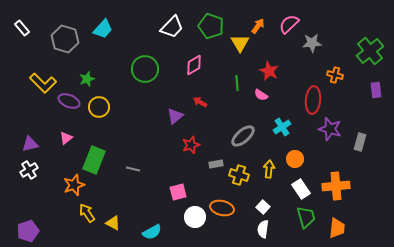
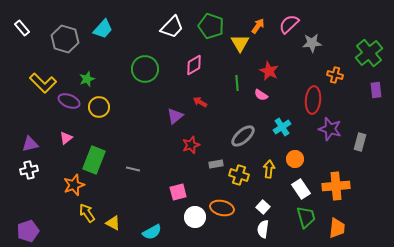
green cross at (370, 51): moved 1 px left, 2 px down
white cross at (29, 170): rotated 18 degrees clockwise
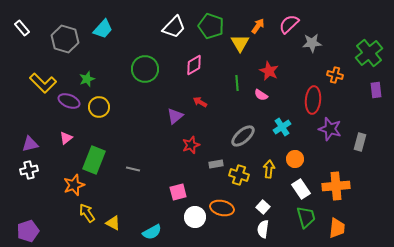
white trapezoid at (172, 27): moved 2 px right
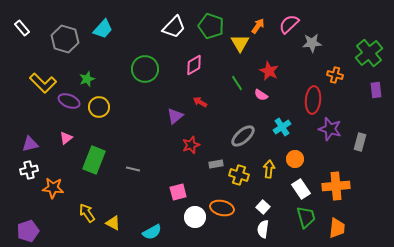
green line at (237, 83): rotated 28 degrees counterclockwise
orange star at (74, 185): moved 21 px left, 3 px down; rotated 25 degrees clockwise
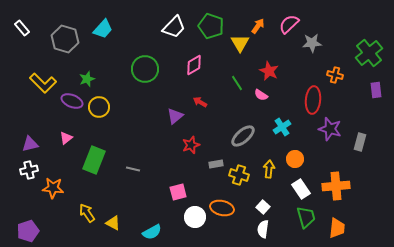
purple ellipse at (69, 101): moved 3 px right
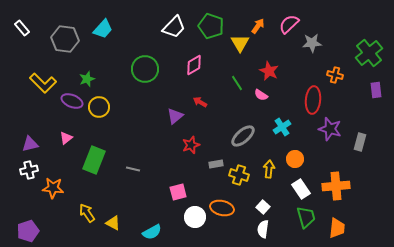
gray hexagon at (65, 39): rotated 8 degrees counterclockwise
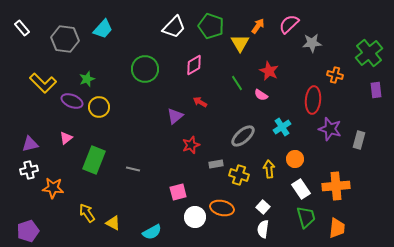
gray rectangle at (360, 142): moved 1 px left, 2 px up
yellow arrow at (269, 169): rotated 12 degrees counterclockwise
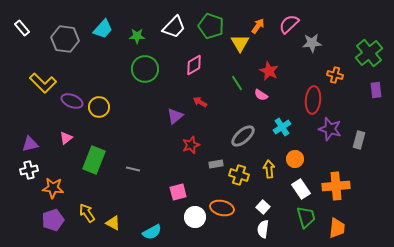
green star at (87, 79): moved 50 px right, 43 px up; rotated 21 degrees clockwise
purple pentagon at (28, 231): moved 25 px right, 11 px up
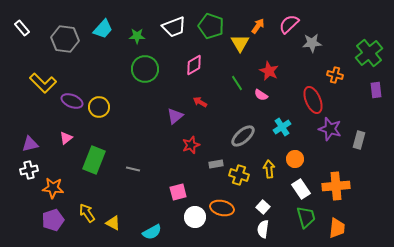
white trapezoid at (174, 27): rotated 25 degrees clockwise
red ellipse at (313, 100): rotated 28 degrees counterclockwise
